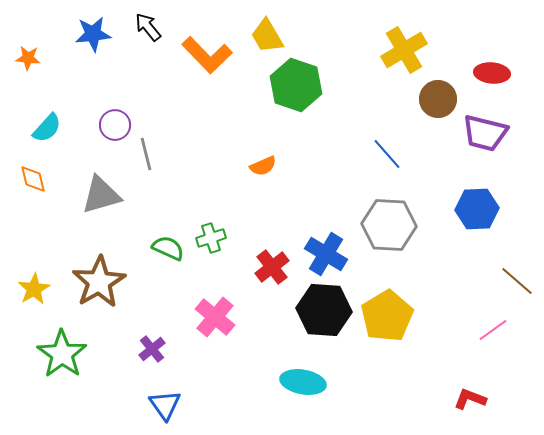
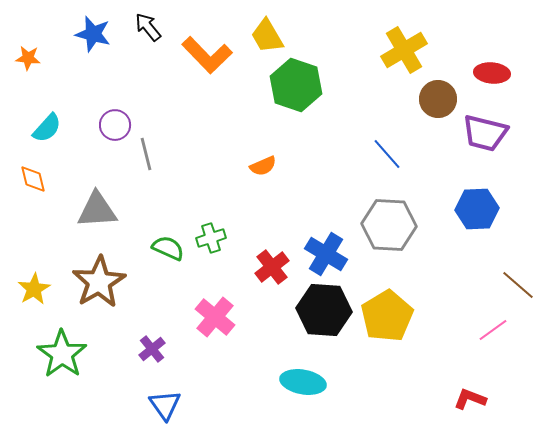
blue star: rotated 21 degrees clockwise
gray triangle: moved 4 px left, 15 px down; rotated 12 degrees clockwise
brown line: moved 1 px right, 4 px down
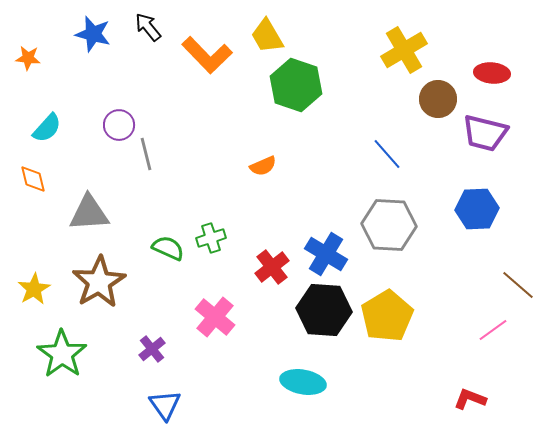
purple circle: moved 4 px right
gray triangle: moved 8 px left, 3 px down
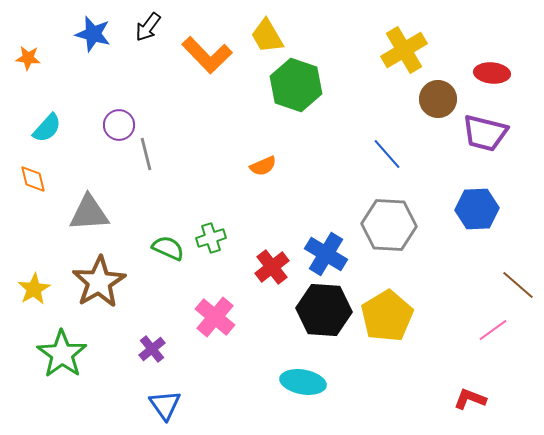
black arrow: rotated 104 degrees counterclockwise
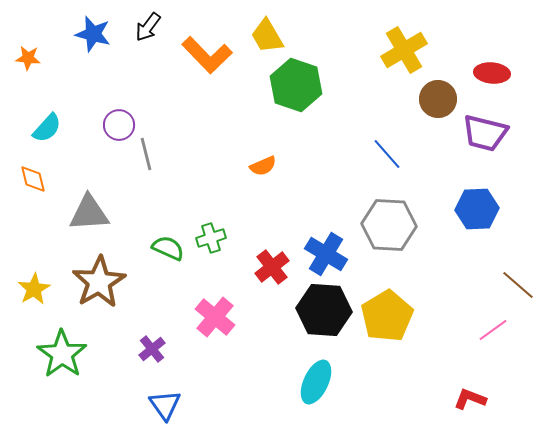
cyan ellipse: moved 13 px right; rotated 75 degrees counterclockwise
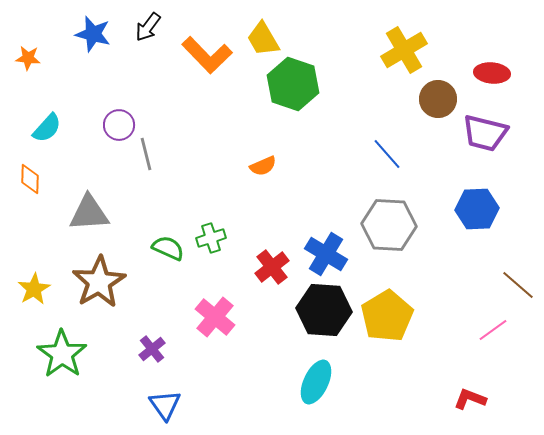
yellow trapezoid: moved 4 px left, 3 px down
green hexagon: moved 3 px left, 1 px up
orange diamond: moved 3 px left; rotated 16 degrees clockwise
